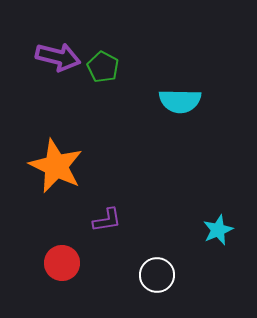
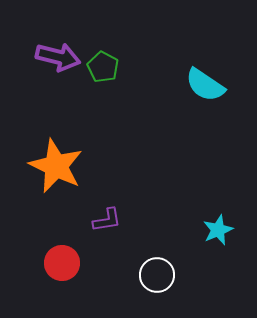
cyan semicircle: moved 25 px right, 16 px up; rotated 33 degrees clockwise
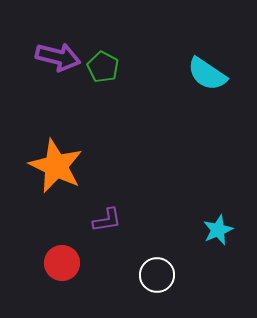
cyan semicircle: moved 2 px right, 11 px up
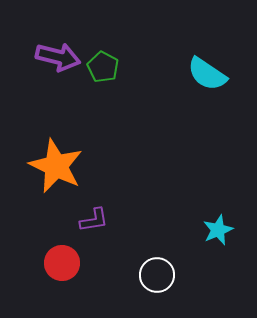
purple L-shape: moved 13 px left
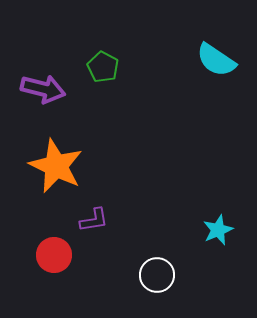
purple arrow: moved 15 px left, 32 px down
cyan semicircle: moved 9 px right, 14 px up
red circle: moved 8 px left, 8 px up
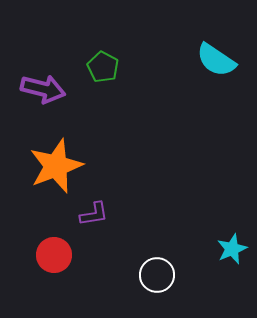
orange star: rotated 26 degrees clockwise
purple L-shape: moved 6 px up
cyan star: moved 14 px right, 19 px down
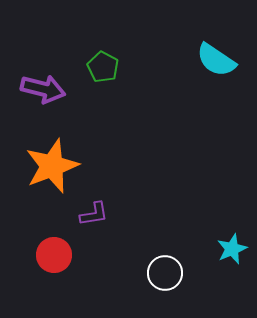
orange star: moved 4 px left
white circle: moved 8 px right, 2 px up
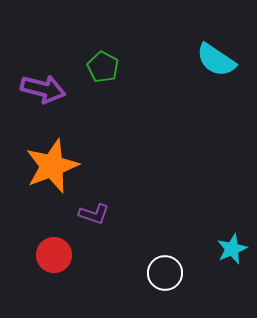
purple L-shape: rotated 28 degrees clockwise
